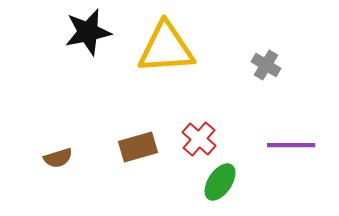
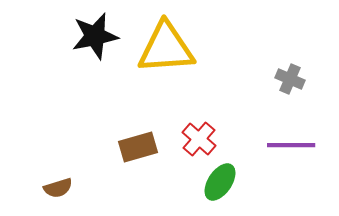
black star: moved 7 px right, 4 px down
gray cross: moved 24 px right, 14 px down; rotated 8 degrees counterclockwise
brown semicircle: moved 30 px down
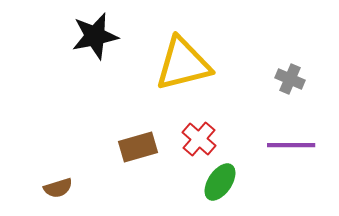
yellow triangle: moved 17 px right, 16 px down; rotated 10 degrees counterclockwise
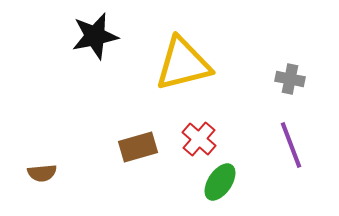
gray cross: rotated 12 degrees counterclockwise
purple line: rotated 69 degrees clockwise
brown semicircle: moved 16 px left, 15 px up; rotated 12 degrees clockwise
